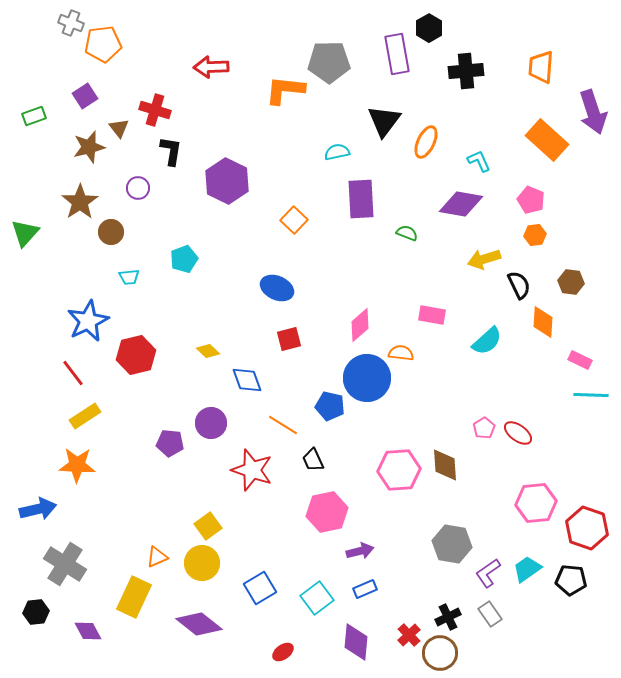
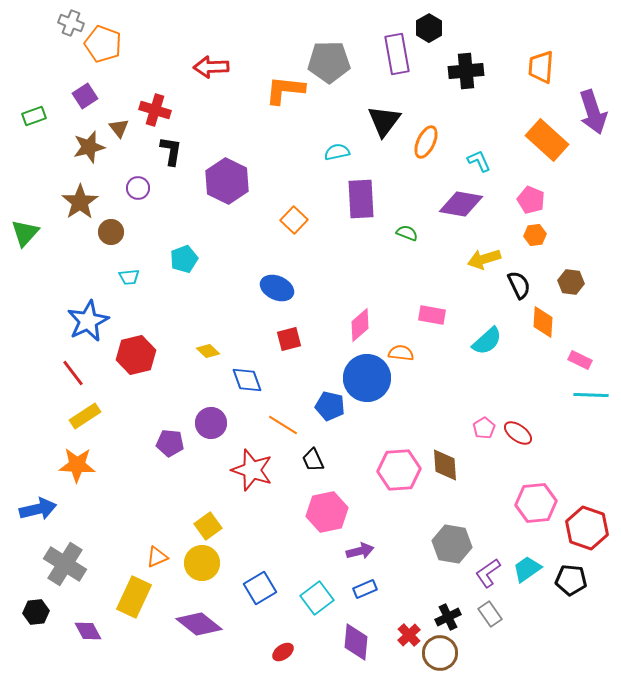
orange pentagon at (103, 44): rotated 27 degrees clockwise
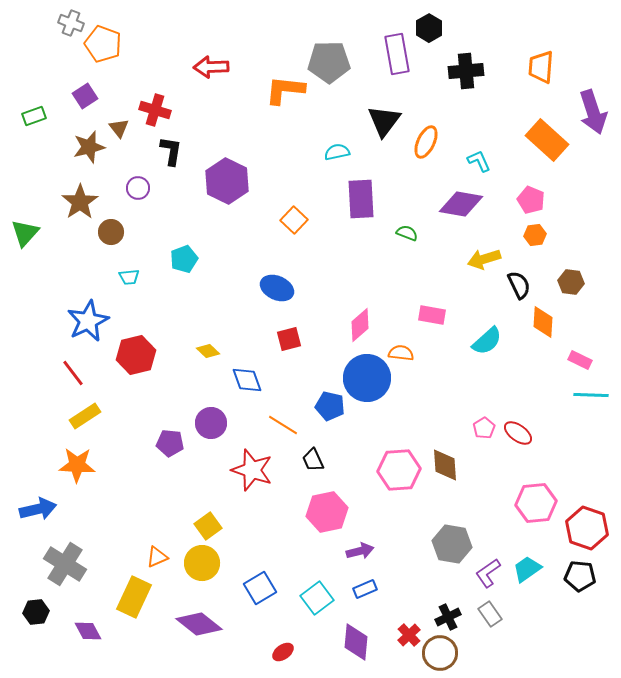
black pentagon at (571, 580): moved 9 px right, 4 px up
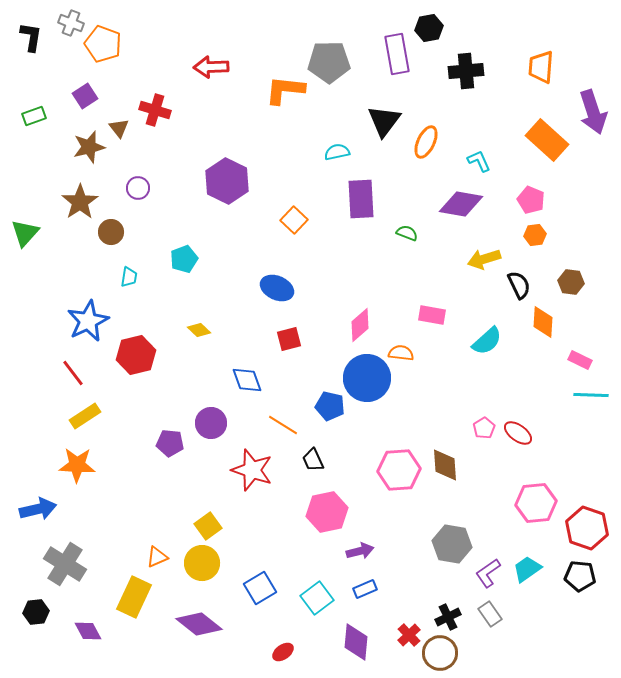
black hexagon at (429, 28): rotated 20 degrees clockwise
black L-shape at (171, 151): moved 140 px left, 114 px up
cyan trapezoid at (129, 277): rotated 75 degrees counterclockwise
yellow diamond at (208, 351): moved 9 px left, 21 px up
